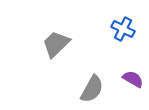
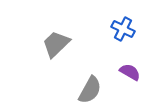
purple semicircle: moved 3 px left, 7 px up
gray semicircle: moved 2 px left, 1 px down
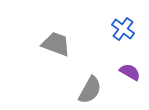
blue cross: rotated 10 degrees clockwise
gray trapezoid: rotated 64 degrees clockwise
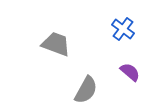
purple semicircle: rotated 10 degrees clockwise
gray semicircle: moved 4 px left
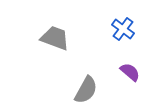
gray trapezoid: moved 1 px left, 6 px up
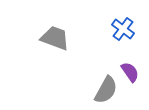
purple semicircle: rotated 15 degrees clockwise
gray semicircle: moved 20 px right
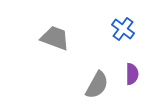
purple semicircle: moved 2 px right, 2 px down; rotated 35 degrees clockwise
gray semicircle: moved 9 px left, 5 px up
